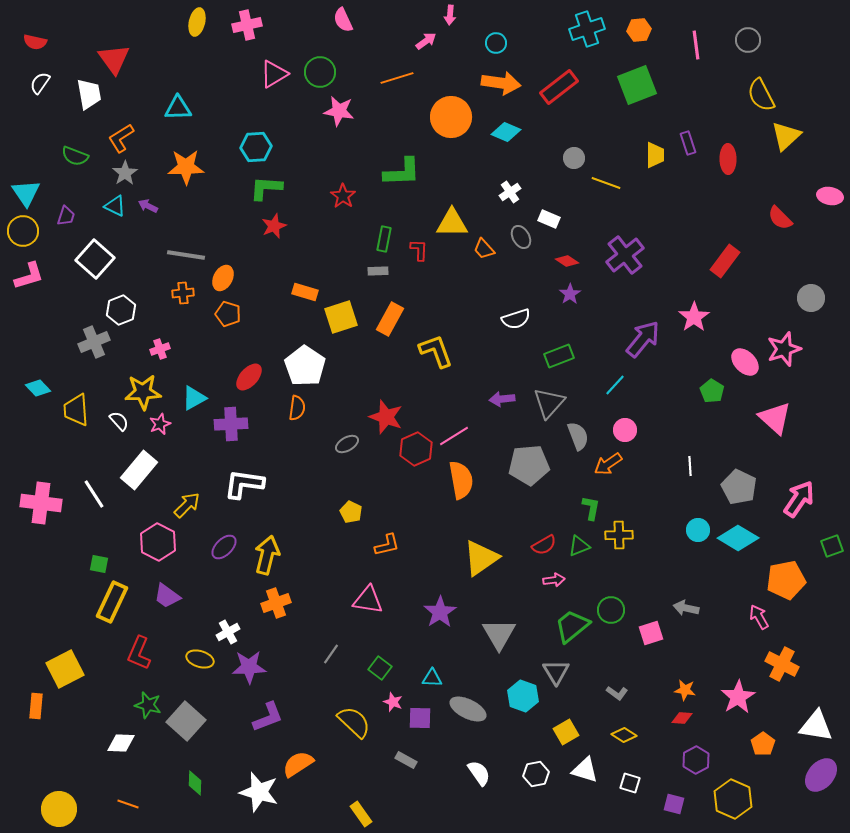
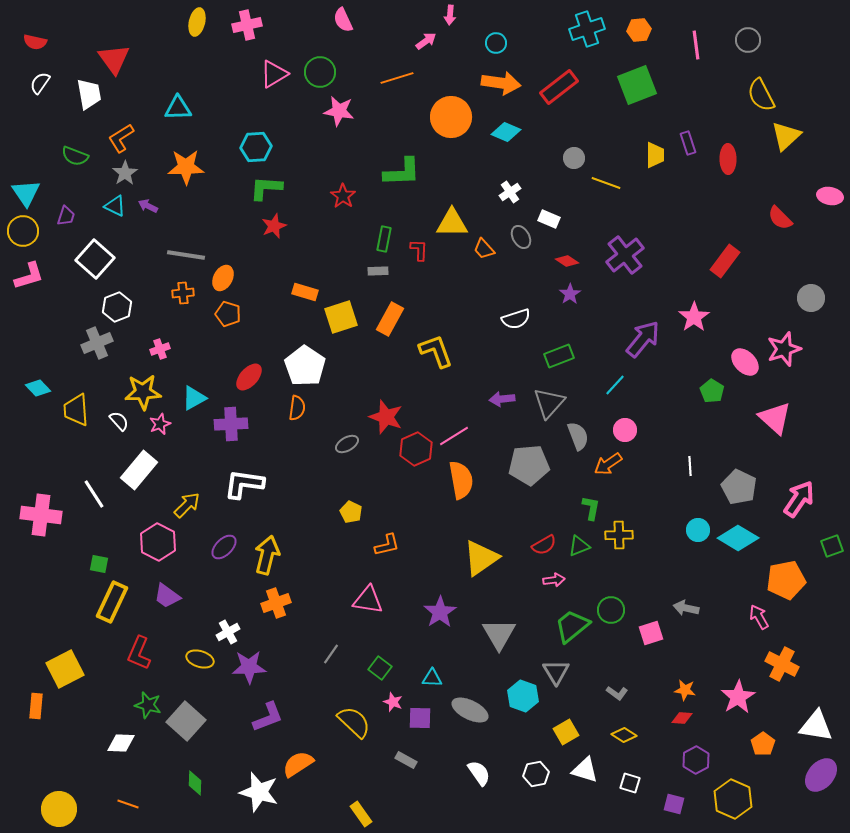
white hexagon at (121, 310): moved 4 px left, 3 px up
gray cross at (94, 342): moved 3 px right, 1 px down
pink cross at (41, 503): moved 12 px down
gray ellipse at (468, 709): moved 2 px right, 1 px down
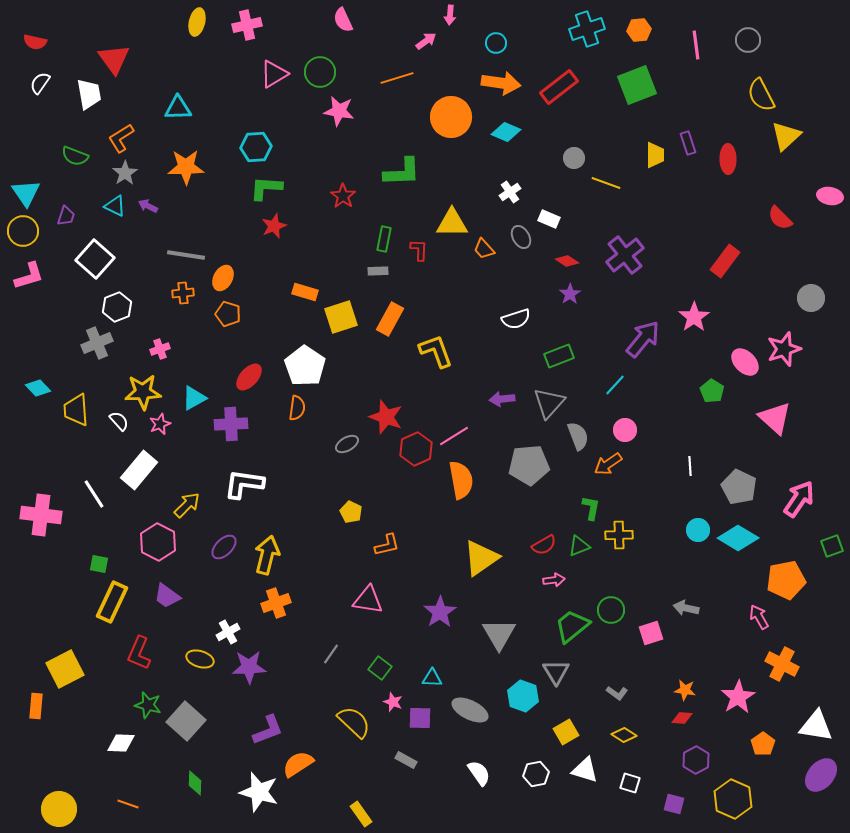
purple L-shape at (268, 717): moved 13 px down
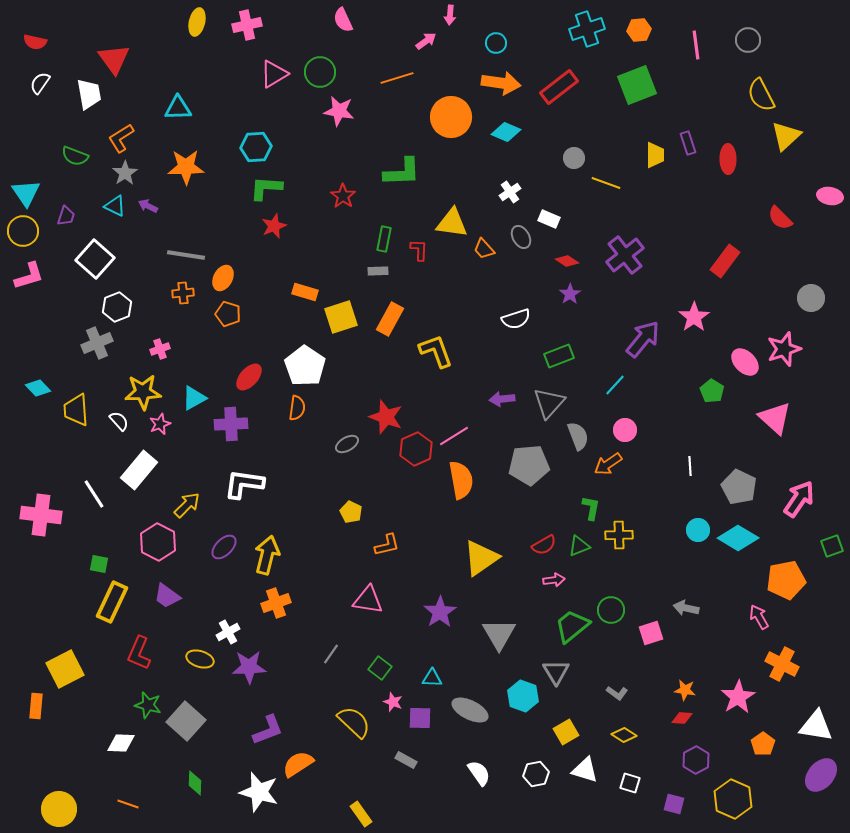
yellow triangle at (452, 223): rotated 8 degrees clockwise
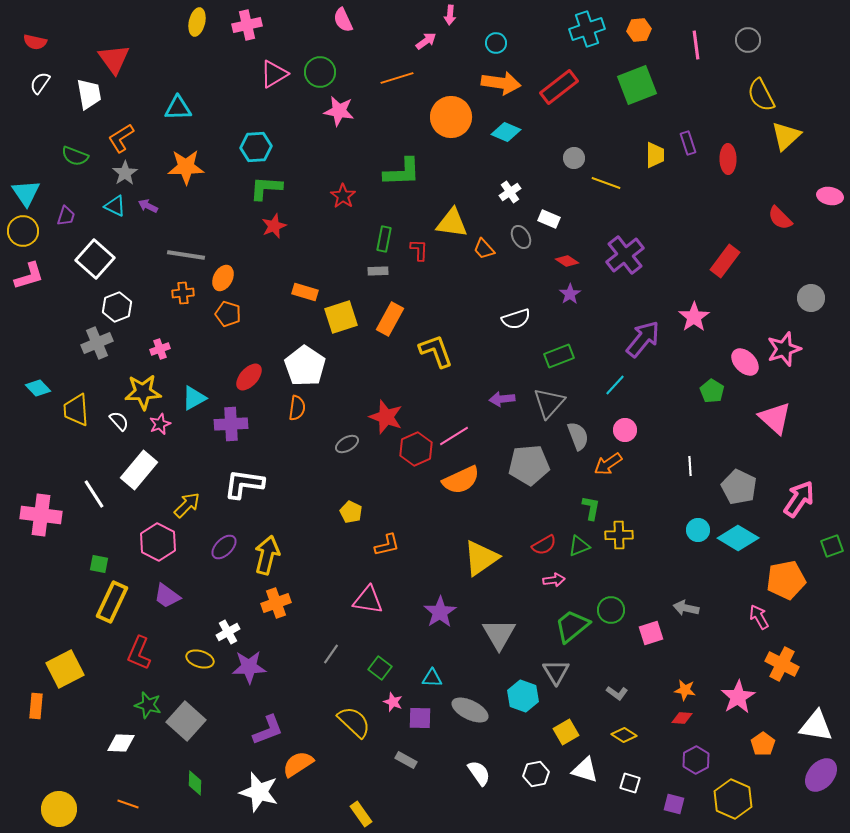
orange semicircle at (461, 480): rotated 75 degrees clockwise
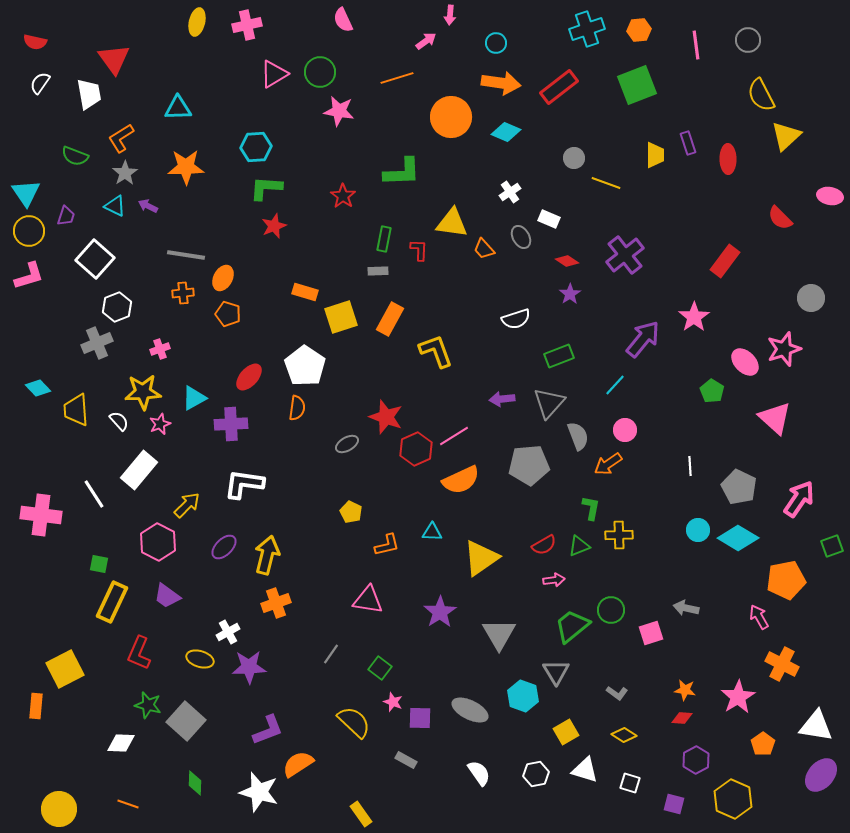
yellow circle at (23, 231): moved 6 px right
cyan triangle at (432, 678): moved 146 px up
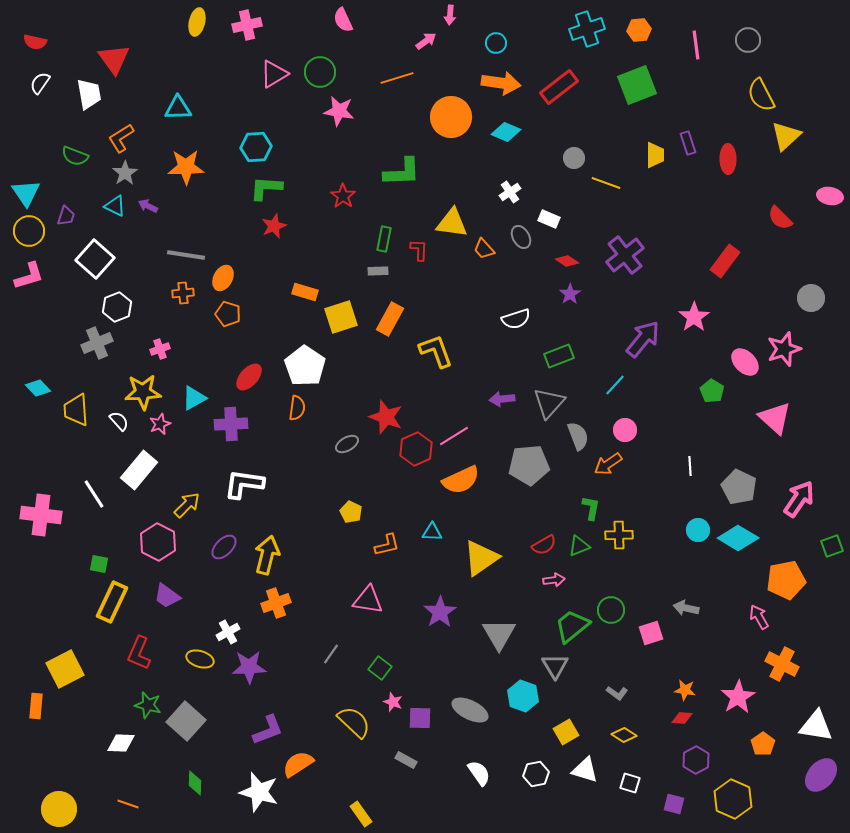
gray triangle at (556, 672): moved 1 px left, 6 px up
